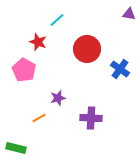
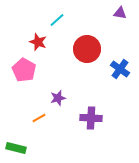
purple triangle: moved 9 px left, 1 px up
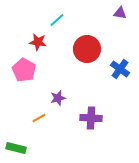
red star: rotated 12 degrees counterclockwise
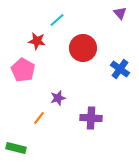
purple triangle: rotated 40 degrees clockwise
red star: moved 1 px left, 1 px up
red circle: moved 4 px left, 1 px up
pink pentagon: moved 1 px left
orange line: rotated 24 degrees counterclockwise
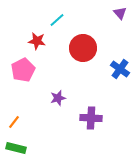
pink pentagon: rotated 15 degrees clockwise
orange line: moved 25 px left, 4 px down
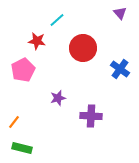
purple cross: moved 2 px up
green rectangle: moved 6 px right
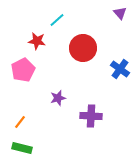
orange line: moved 6 px right
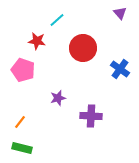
pink pentagon: rotated 25 degrees counterclockwise
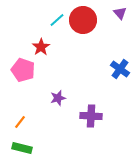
red star: moved 4 px right, 6 px down; rotated 30 degrees clockwise
red circle: moved 28 px up
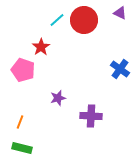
purple triangle: rotated 24 degrees counterclockwise
red circle: moved 1 px right
orange line: rotated 16 degrees counterclockwise
